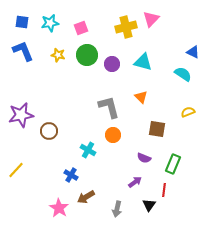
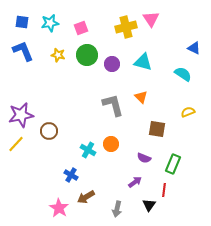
pink triangle: rotated 18 degrees counterclockwise
blue triangle: moved 1 px right, 4 px up
gray L-shape: moved 4 px right, 2 px up
orange circle: moved 2 px left, 9 px down
yellow line: moved 26 px up
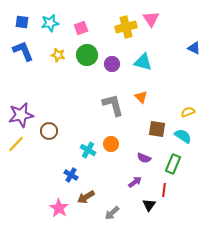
cyan semicircle: moved 62 px down
gray arrow: moved 5 px left, 4 px down; rotated 35 degrees clockwise
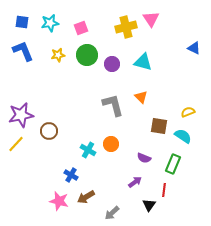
yellow star: rotated 24 degrees counterclockwise
brown square: moved 2 px right, 3 px up
pink star: moved 7 px up; rotated 18 degrees counterclockwise
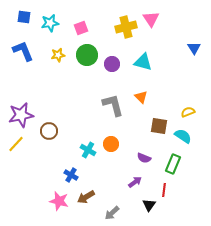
blue square: moved 2 px right, 5 px up
blue triangle: rotated 32 degrees clockwise
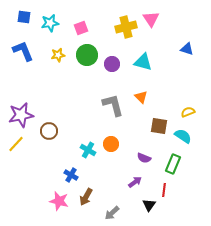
blue triangle: moved 7 px left, 1 px down; rotated 40 degrees counterclockwise
brown arrow: rotated 30 degrees counterclockwise
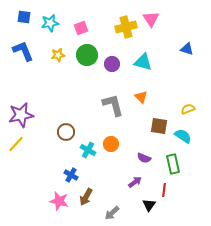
yellow semicircle: moved 3 px up
brown circle: moved 17 px right, 1 px down
green rectangle: rotated 36 degrees counterclockwise
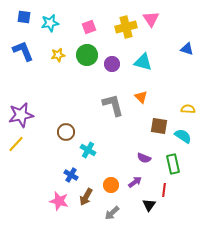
pink square: moved 8 px right, 1 px up
yellow semicircle: rotated 24 degrees clockwise
orange circle: moved 41 px down
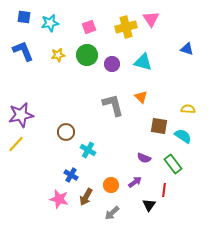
green rectangle: rotated 24 degrees counterclockwise
pink star: moved 2 px up
